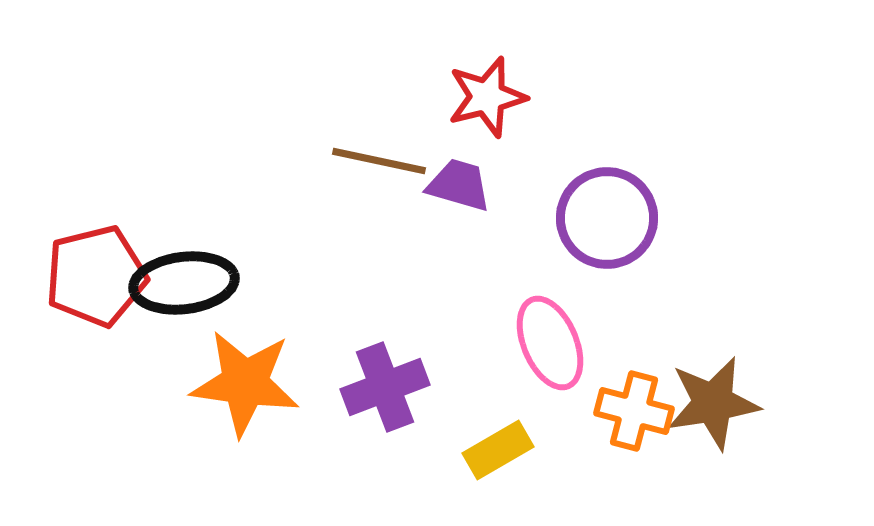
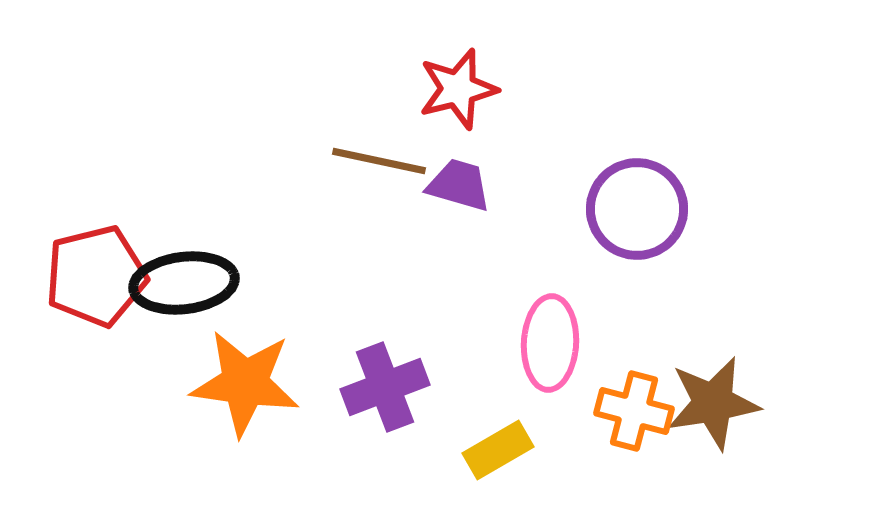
red star: moved 29 px left, 8 px up
purple circle: moved 30 px right, 9 px up
pink ellipse: rotated 26 degrees clockwise
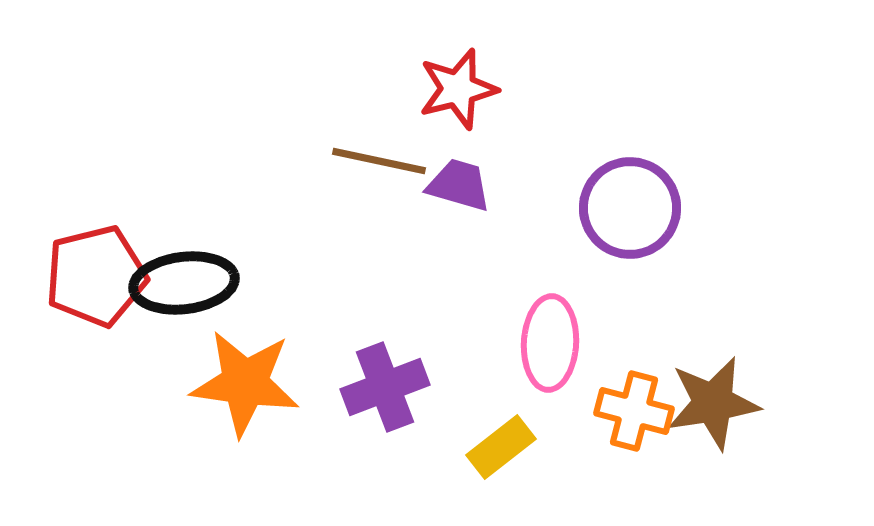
purple circle: moved 7 px left, 1 px up
yellow rectangle: moved 3 px right, 3 px up; rotated 8 degrees counterclockwise
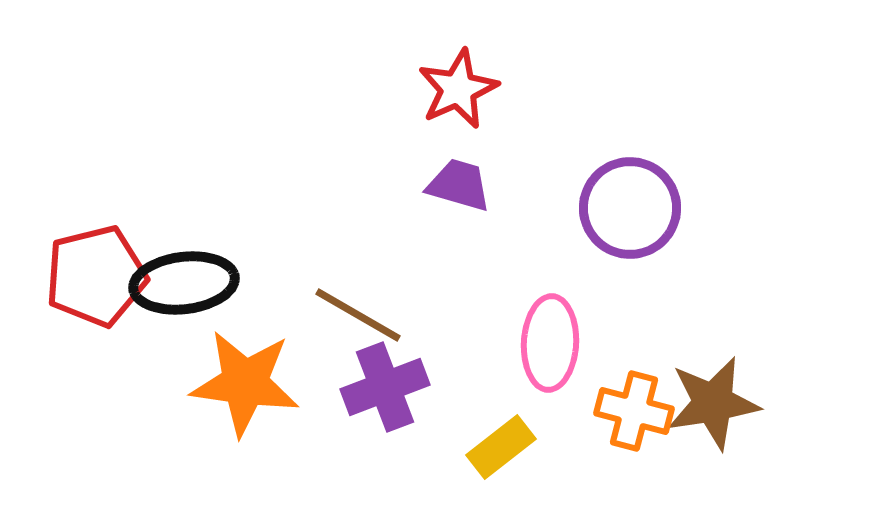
red star: rotated 10 degrees counterclockwise
brown line: moved 21 px left, 154 px down; rotated 18 degrees clockwise
